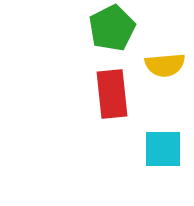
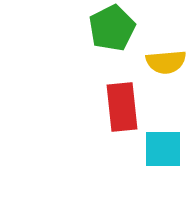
yellow semicircle: moved 1 px right, 3 px up
red rectangle: moved 10 px right, 13 px down
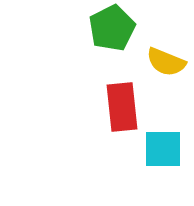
yellow semicircle: rotated 27 degrees clockwise
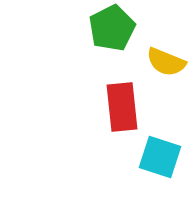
cyan square: moved 3 px left, 8 px down; rotated 18 degrees clockwise
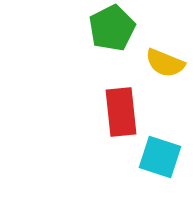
yellow semicircle: moved 1 px left, 1 px down
red rectangle: moved 1 px left, 5 px down
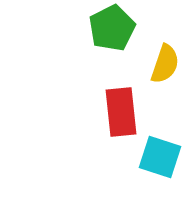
yellow semicircle: moved 1 px down; rotated 93 degrees counterclockwise
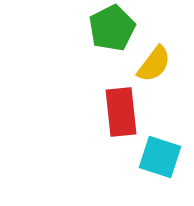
yellow semicircle: moved 11 px left; rotated 18 degrees clockwise
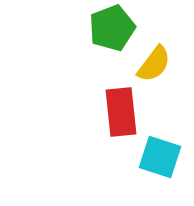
green pentagon: rotated 6 degrees clockwise
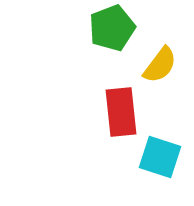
yellow semicircle: moved 6 px right, 1 px down
